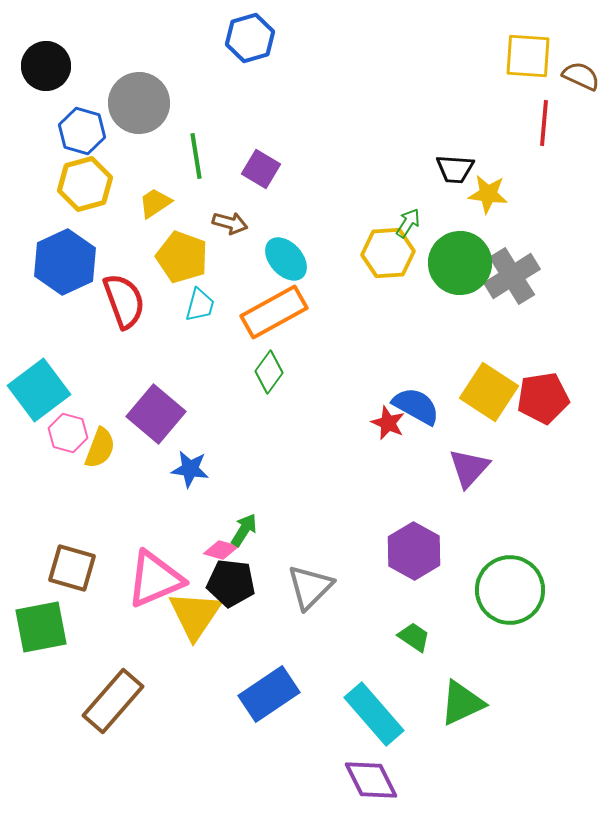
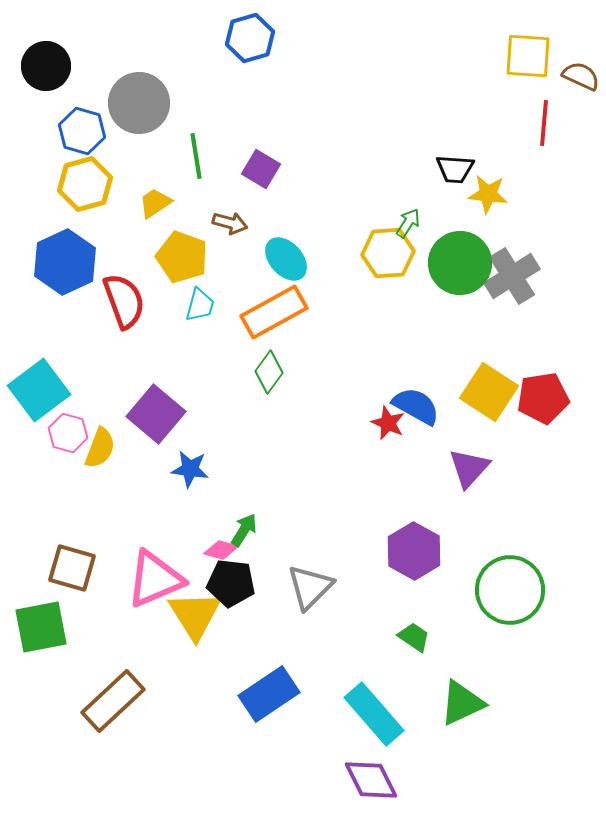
yellow triangle at (195, 615): rotated 6 degrees counterclockwise
brown rectangle at (113, 701): rotated 6 degrees clockwise
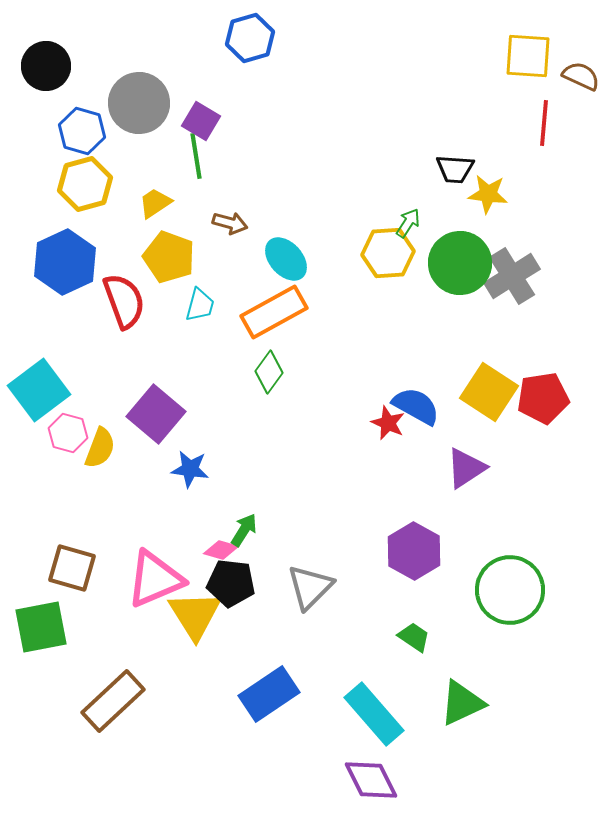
purple square at (261, 169): moved 60 px left, 48 px up
yellow pentagon at (182, 257): moved 13 px left
purple triangle at (469, 468): moved 3 px left; rotated 15 degrees clockwise
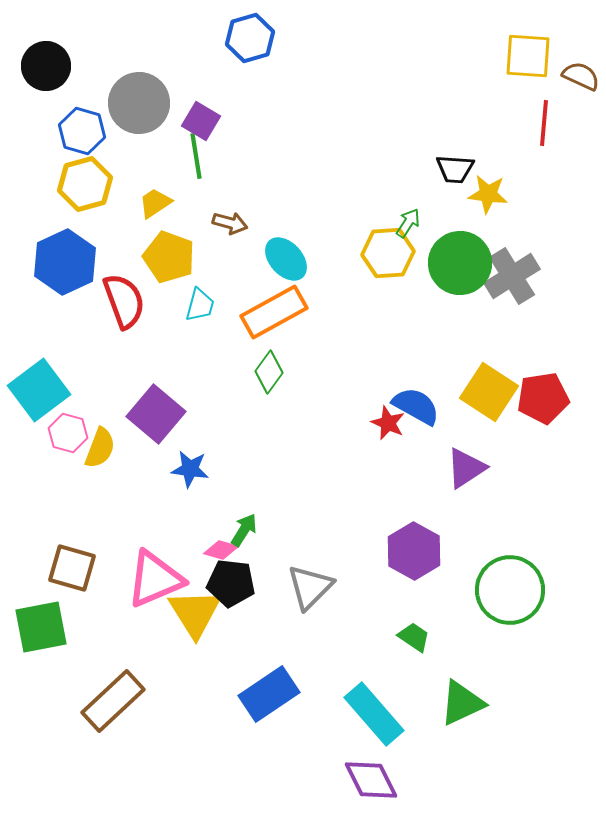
yellow triangle at (195, 615): moved 2 px up
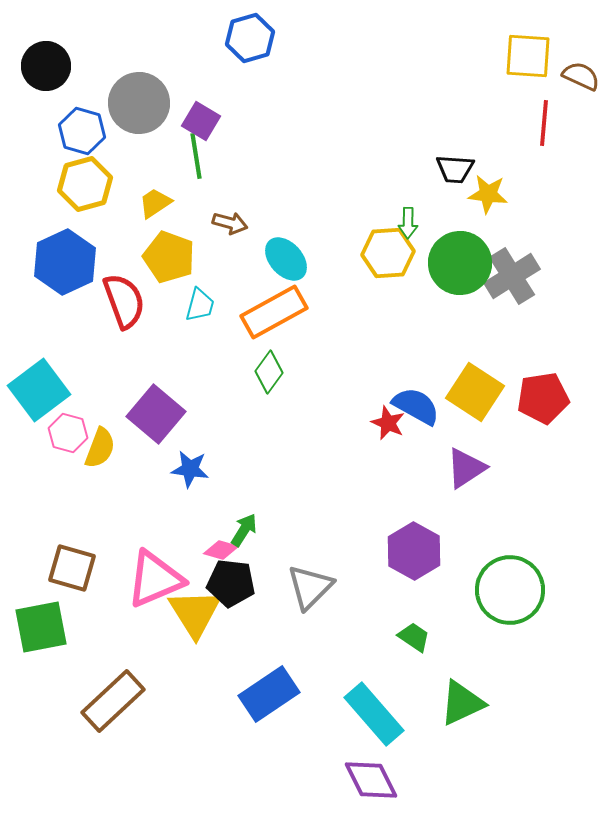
green arrow at (408, 223): rotated 148 degrees clockwise
yellow square at (489, 392): moved 14 px left
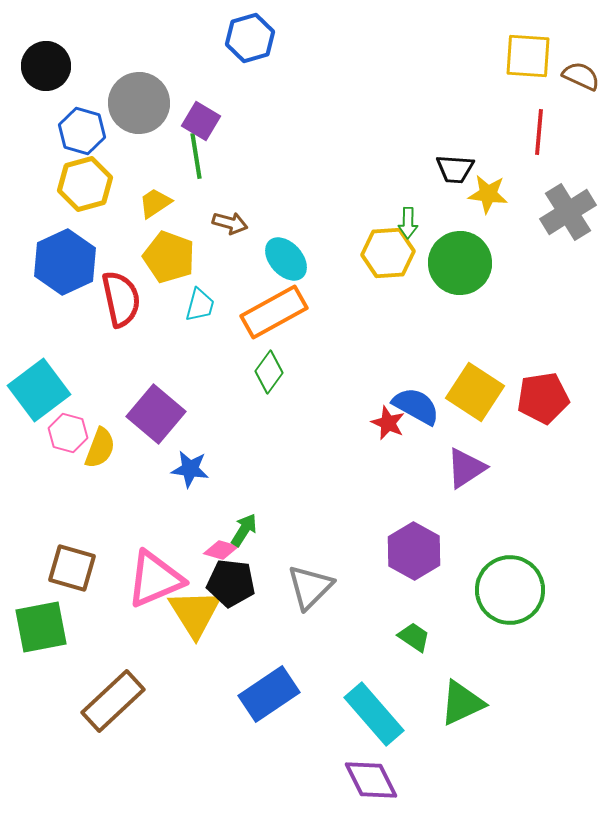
red line at (544, 123): moved 5 px left, 9 px down
gray cross at (512, 276): moved 56 px right, 64 px up
red semicircle at (124, 301): moved 3 px left, 2 px up; rotated 8 degrees clockwise
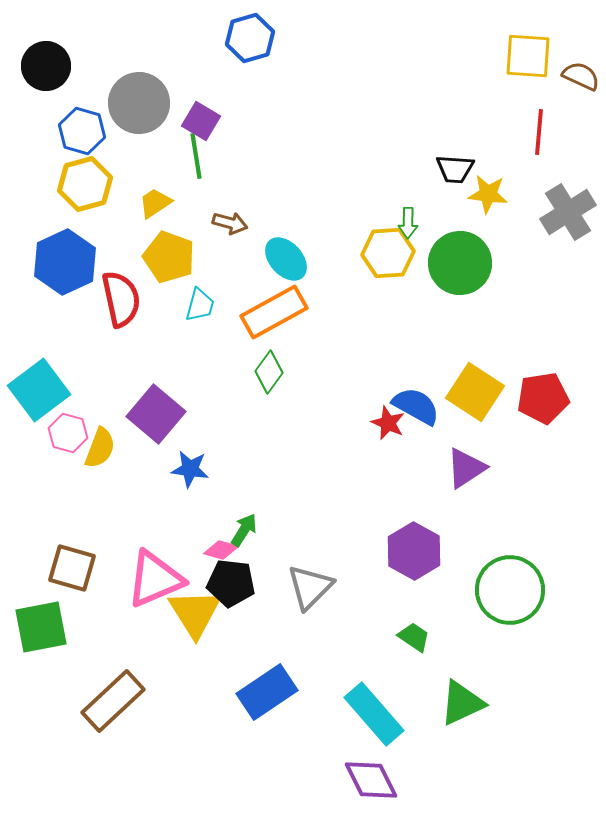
blue rectangle at (269, 694): moved 2 px left, 2 px up
